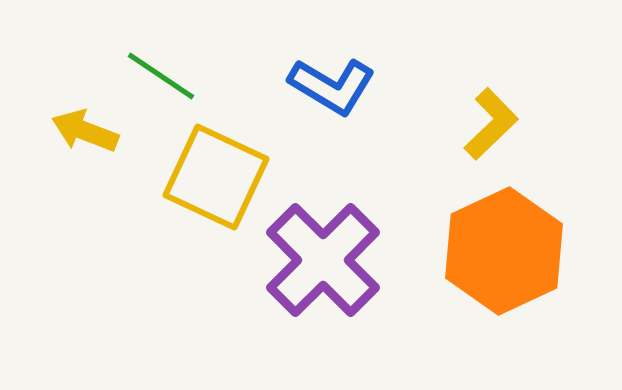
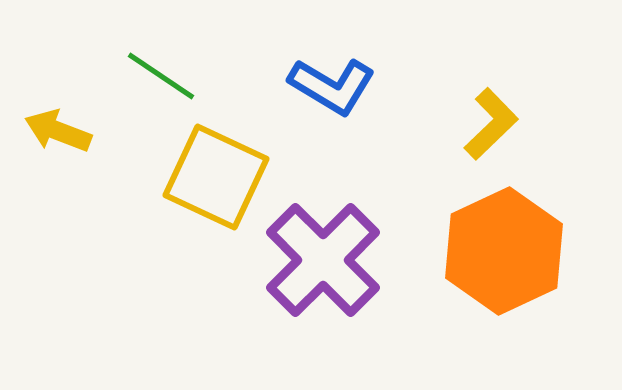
yellow arrow: moved 27 px left
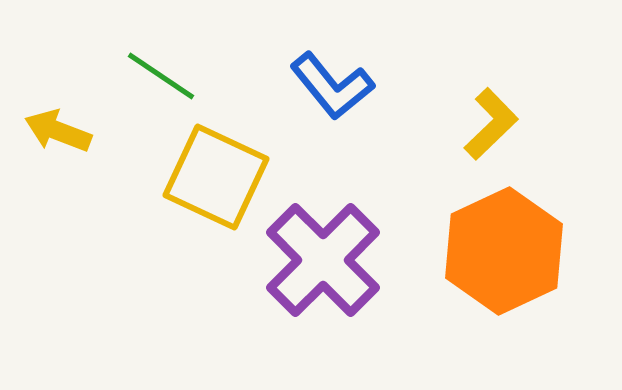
blue L-shape: rotated 20 degrees clockwise
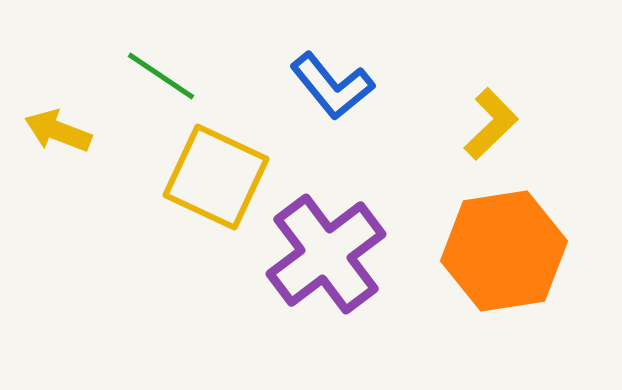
orange hexagon: rotated 16 degrees clockwise
purple cross: moved 3 px right, 6 px up; rotated 8 degrees clockwise
